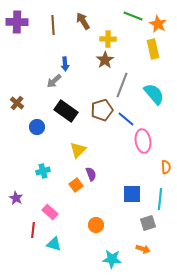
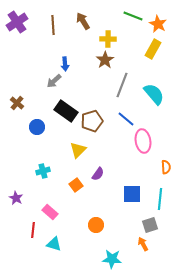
purple cross: rotated 35 degrees counterclockwise
yellow rectangle: rotated 42 degrees clockwise
brown pentagon: moved 10 px left, 11 px down
purple semicircle: moved 7 px right; rotated 56 degrees clockwise
gray square: moved 2 px right, 2 px down
orange arrow: moved 5 px up; rotated 136 degrees counterclockwise
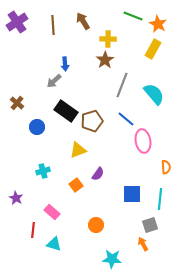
yellow triangle: rotated 24 degrees clockwise
pink rectangle: moved 2 px right
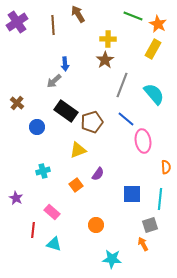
brown arrow: moved 5 px left, 7 px up
brown pentagon: moved 1 px down
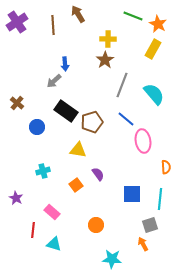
yellow triangle: rotated 30 degrees clockwise
purple semicircle: rotated 72 degrees counterclockwise
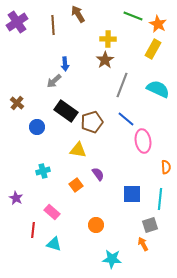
cyan semicircle: moved 4 px right, 5 px up; rotated 25 degrees counterclockwise
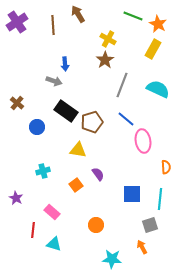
yellow cross: rotated 28 degrees clockwise
gray arrow: rotated 119 degrees counterclockwise
orange arrow: moved 1 px left, 3 px down
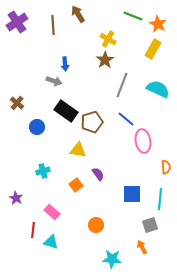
cyan triangle: moved 3 px left, 2 px up
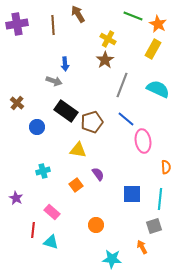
purple cross: moved 2 px down; rotated 25 degrees clockwise
gray square: moved 4 px right, 1 px down
